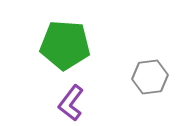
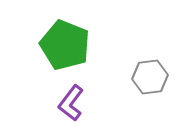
green pentagon: rotated 18 degrees clockwise
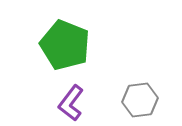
gray hexagon: moved 10 px left, 23 px down
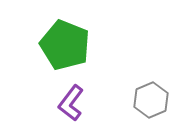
gray hexagon: moved 11 px right; rotated 16 degrees counterclockwise
